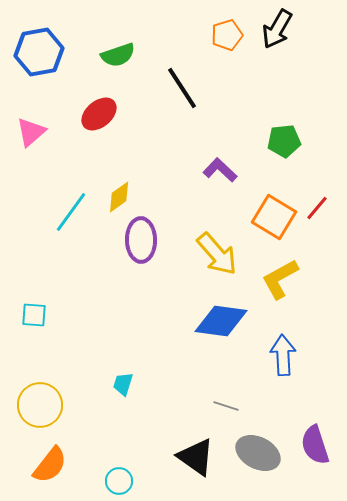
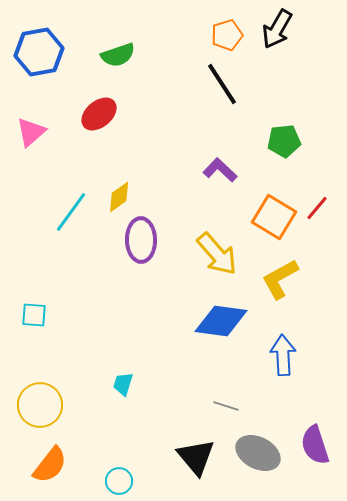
black line: moved 40 px right, 4 px up
black triangle: rotated 15 degrees clockwise
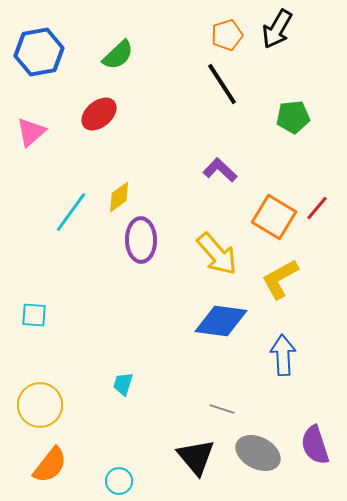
green semicircle: rotated 24 degrees counterclockwise
green pentagon: moved 9 px right, 24 px up
gray line: moved 4 px left, 3 px down
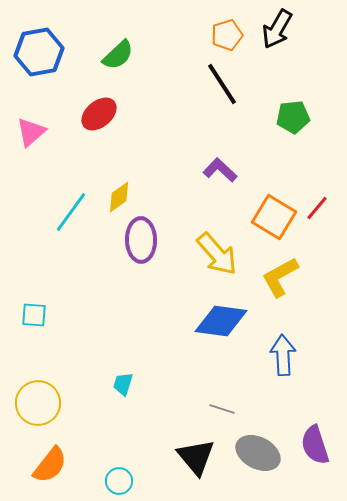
yellow L-shape: moved 2 px up
yellow circle: moved 2 px left, 2 px up
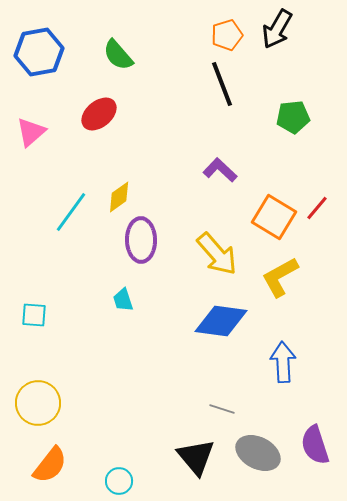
green semicircle: rotated 92 degrees clockwise
black line: rotated 12 degrees clockwise
blue arrow: moved 7 px down
cyan trapezoid: moved 84 px up; rotated 35 degrees counterclockwise
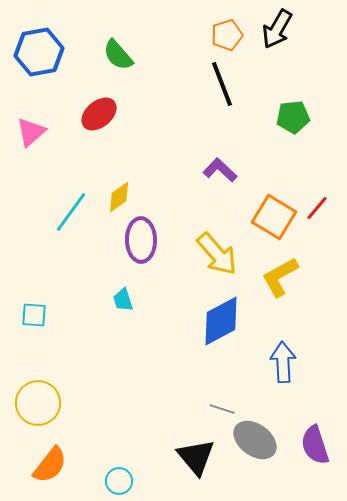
blue diamond: rotated 36 degrees counterclockwise
gray ellipse: moved 3 px left, 13 px up; rotated 9 degrees clockwise
